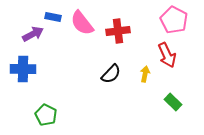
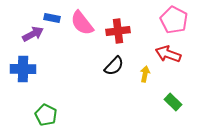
blue rectangle: moved 1 px left, 1 px down
red arrow: moved 1 px right, 1 px up; rotated 135 degrees clockwise
black semicircle: moved 3 px right, 8 px up
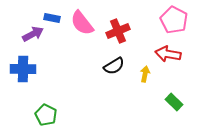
red cross: rotated 15 degrees counterclockwise
red arrow: rotated 10 degrees counterclockwise
black semicircle: rotated 15 degrees clockwise
green rectangle: moved 1 px right
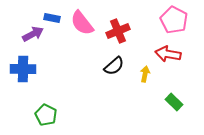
black semicircle: rotated 10 degrees counterclockwise
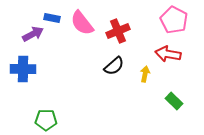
green rectangle: moved 1 px up
green pentagon: moved 5 px down; rotated 25 degrees counterclockwise
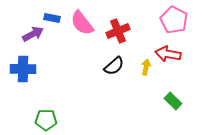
yellow arrow: moved 1 px right, 7 px up
green rectangle: moved 1 px left
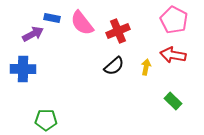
red arrow: moved 5 px right, 1 px down
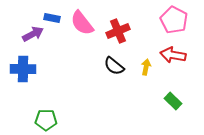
black semicircle: rotated 80 degrees clockwise
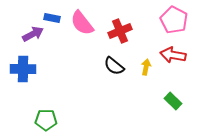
red cross: moved 2 px right
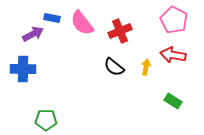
black semicircle: moved 1 px down
green rectangle: rotated 12 degrees counterclockwise
